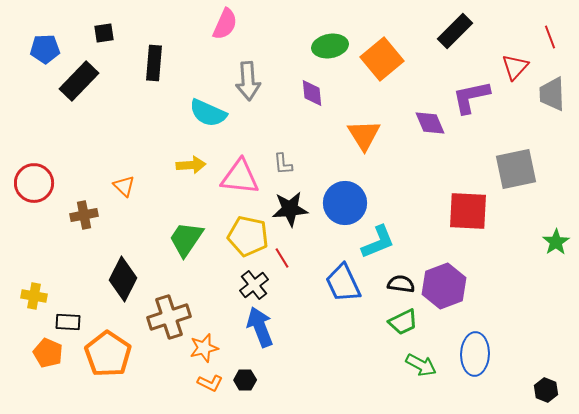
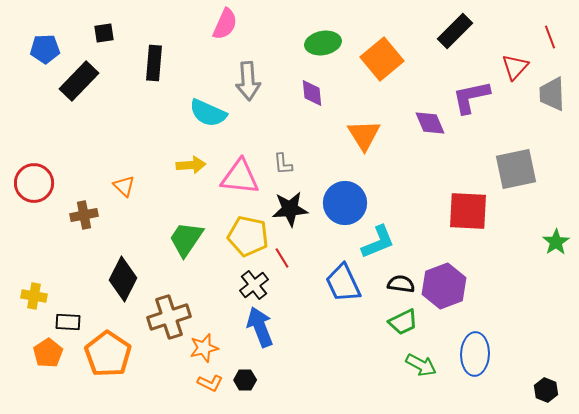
green ellipse at (330, 46): moved 7 px left, 3 px up
orange pentagon at (48, 353): rotated 16 degrees clockwise
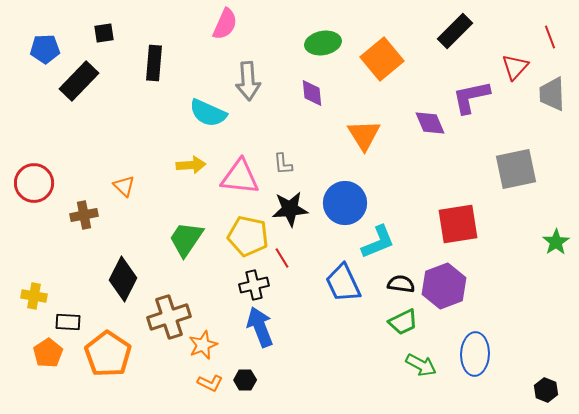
red square at (468, 211): moved 10 px left, 13 px down; rotated 12 degrees counterclockwise
black cross at (254, 285): rotated 24 degrees clockwise
orange star at (204, 348): moved 1 px left, 3 px up; rotated 8 degrees counterclockwise
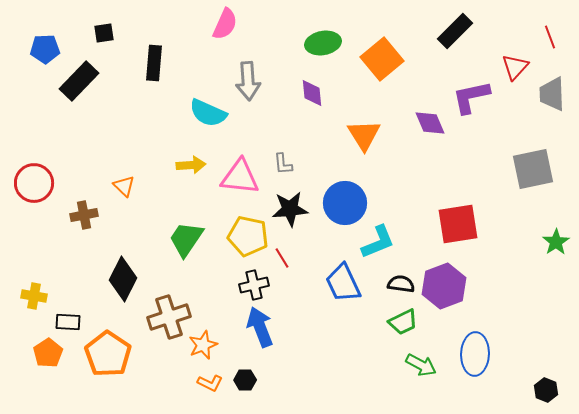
gray square at (516, 169): moved 17 px right
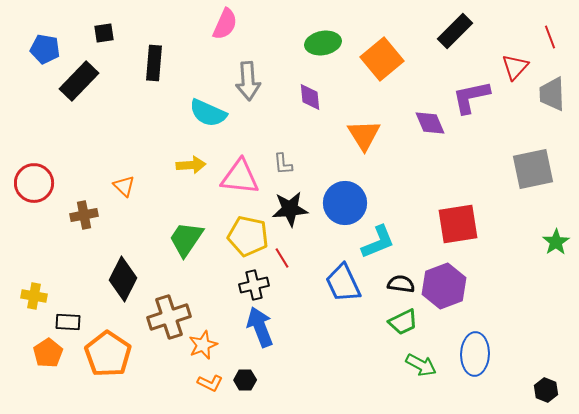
blue pentagon at (45, 49): rotated 12 degrees clockwise
purple diamond at (312, 93): moved 2 px left, 4 px down
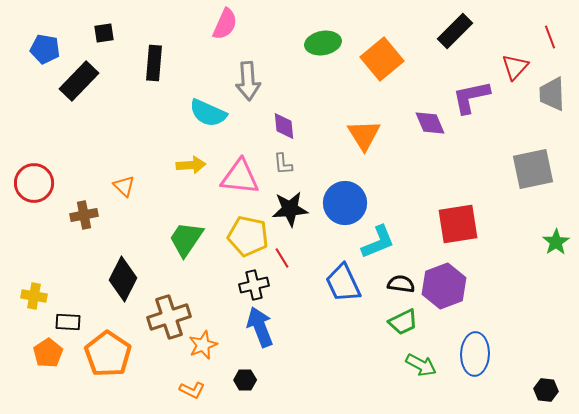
purple diamond at (310, 97): moved 26 px left, 29 px down
orange L-shape at (210, 383): moved 18 px left, 7 px down
black hexagon at (546, 390): rotated 15 degrees counterclockwise
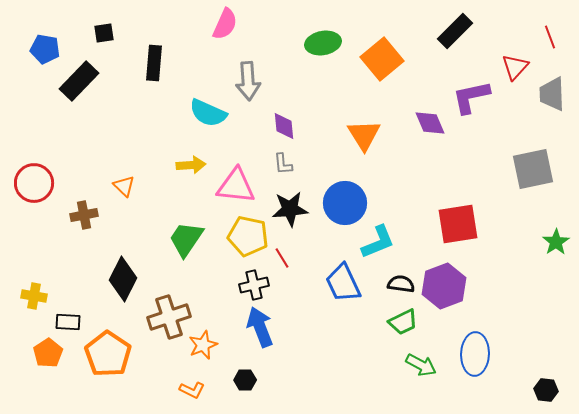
pink triangle at (240, 177): moved 4 px left, 9 px down
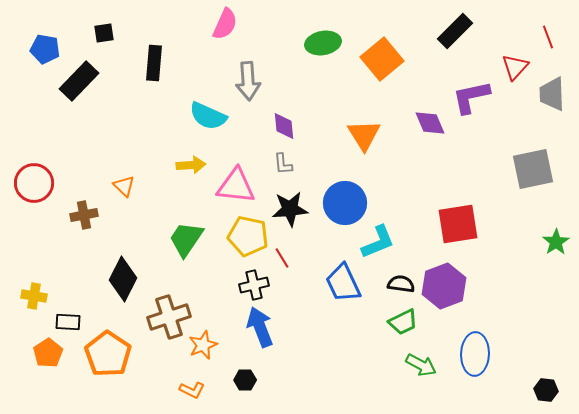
red line at (550, 37): moved 2 px left
cyan semicircle at (208, 113): moved 3 px down
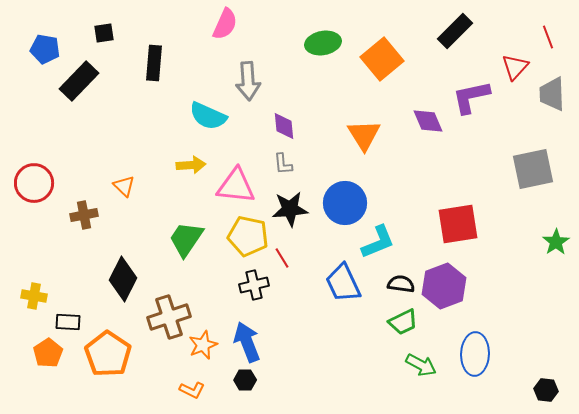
purple diamond at (430, 123): moved 2 px left, 2 px up
blue arrow at (260, 327): moved 13 px left, 15 px down
